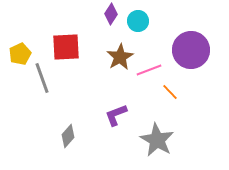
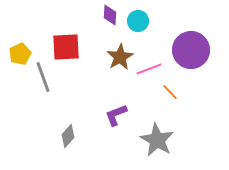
purple diamond: moved 1 px left, 1 px down; rotated 30 degrees counterclockwise
pink line: moved 1 px up
gray line: moved 1 px right, 1 px up
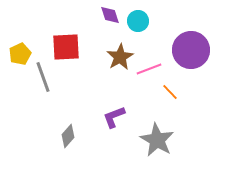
purple diamond: rotated 20 degrees counterclockwise
purple L-shape: moved 2 px left, 2 px down
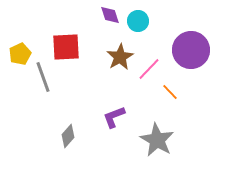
pink line: rotated 25 degrees counterclockwise
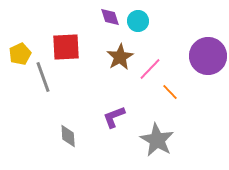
purple diamond: moved 2 px down
purple circle: moved 17 px right, 6 px down
pink line: moved 1 px right
gray diamond: rotated 45 degrees counterclockwise
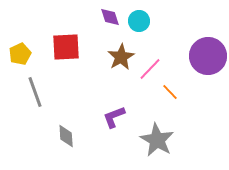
cyan circle: moved 1 px right
brown star: moved 1 px right
gray line: moved 8 px left, 15 px down
gray diamond: moved 2 px left
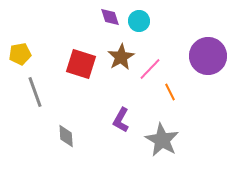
red square: moved 15 px right, 17 px down; rotated 20 degrees clockwise
yellow pentagon: rotated 15 degrees clockwise
orange line: rotated 18 degrees clockwise
purple L-shape: moved 7 px right, 3 px down; rotated 40 degrees counterclockwise
gray star: moved 5 px right
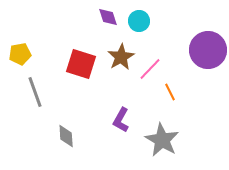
purple diamond: moved 2 px left
purple circle: moved 6 px up
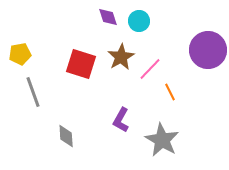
gray line: moved 2 px left
